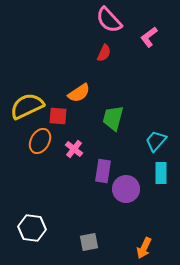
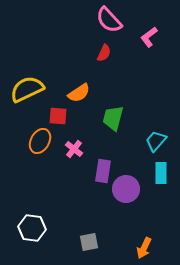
yellow semicircle: moved 17 px up
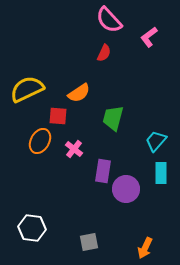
orange arrow: moved 1 px right
